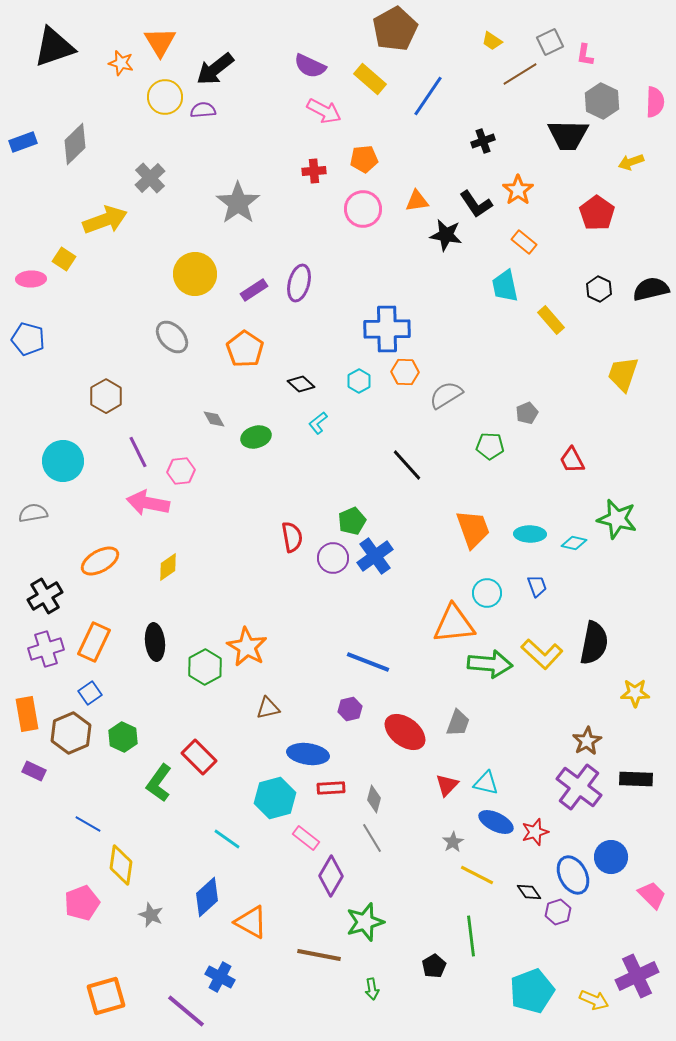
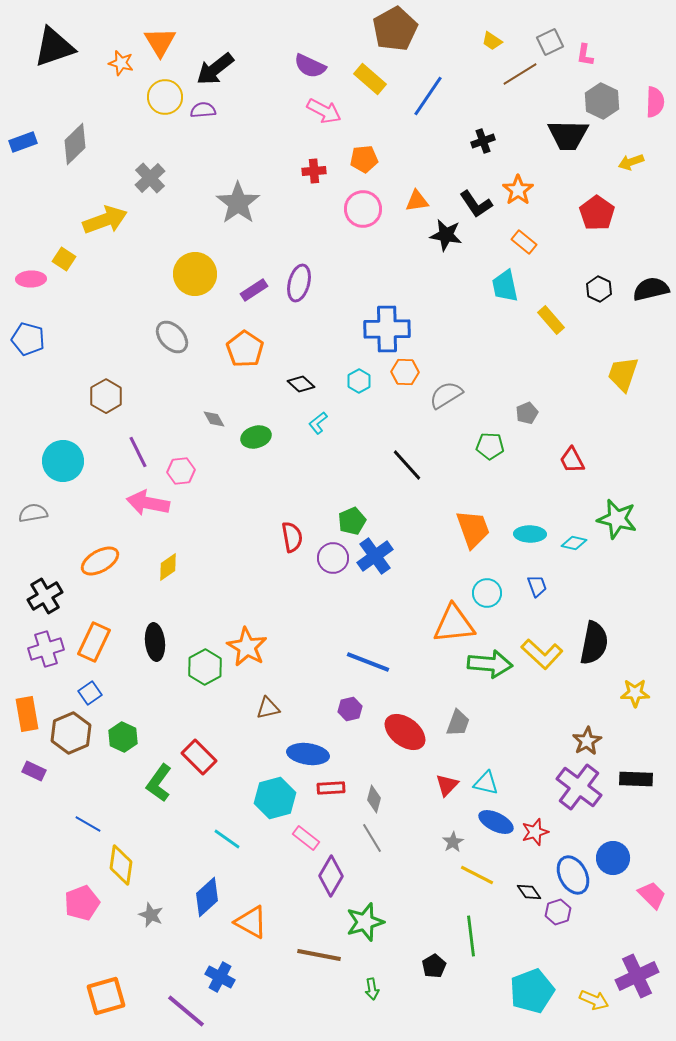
blue circle at (611, 857): moved 2 px right, 1 px down
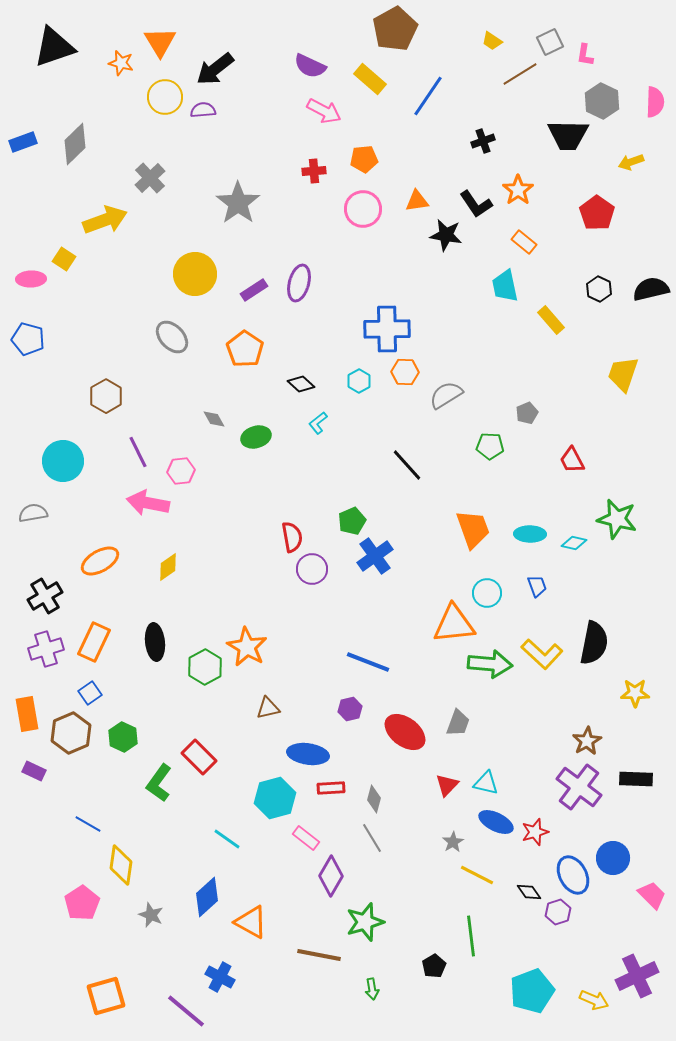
purple circle at (333, 558): moved 21 px left, 11 px down
pink pentagon at (82, 903): rotated 12 degrees counterclockwise
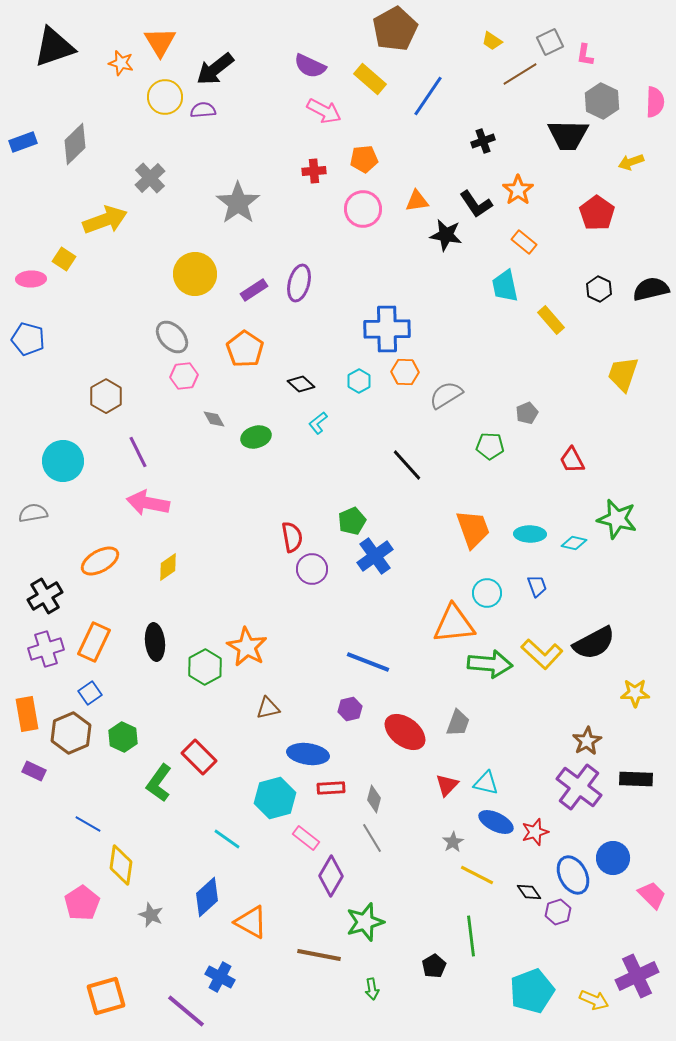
pink hexagon at (181, 471): moved 3 px right, 95 px up
black semicircle at (594, 643): rotated 51 degrees clockwise
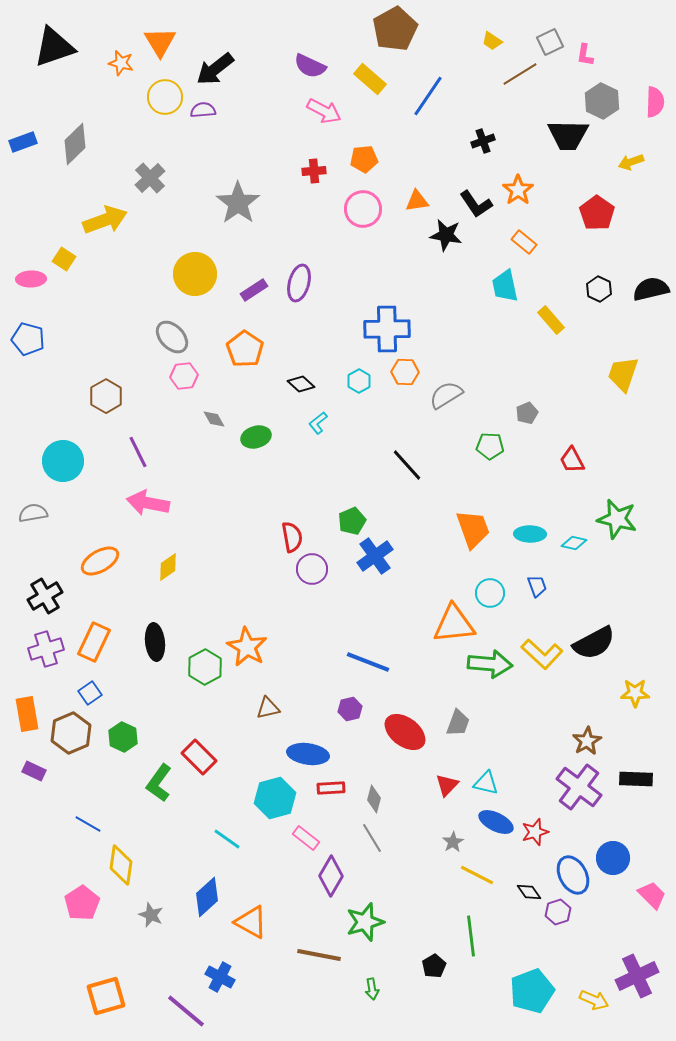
cyan circle at (487, 593): moved 3 px right
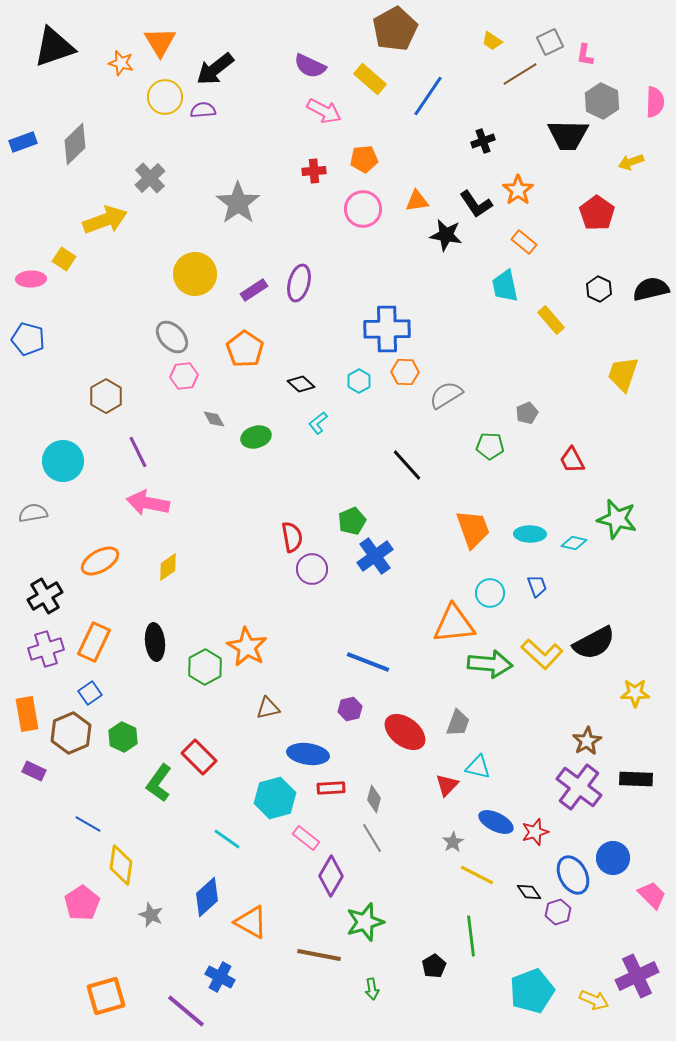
cyan triangle at (486, 783): moved 8 px left, 16 px up
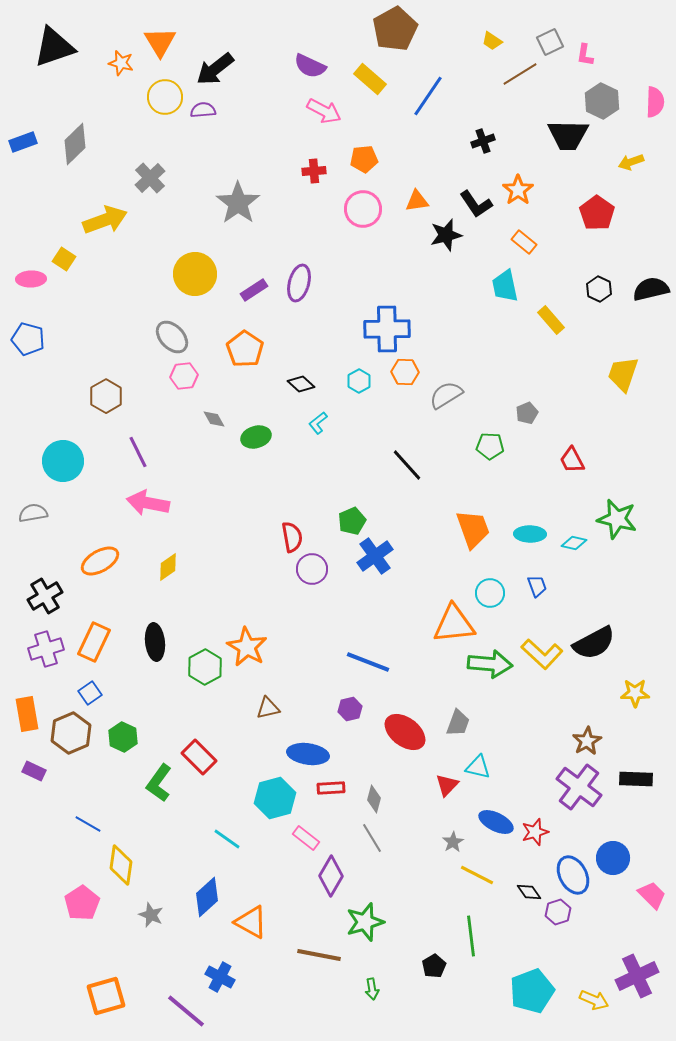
black star at (446, 235): rotated 24 degrees counterclockwise
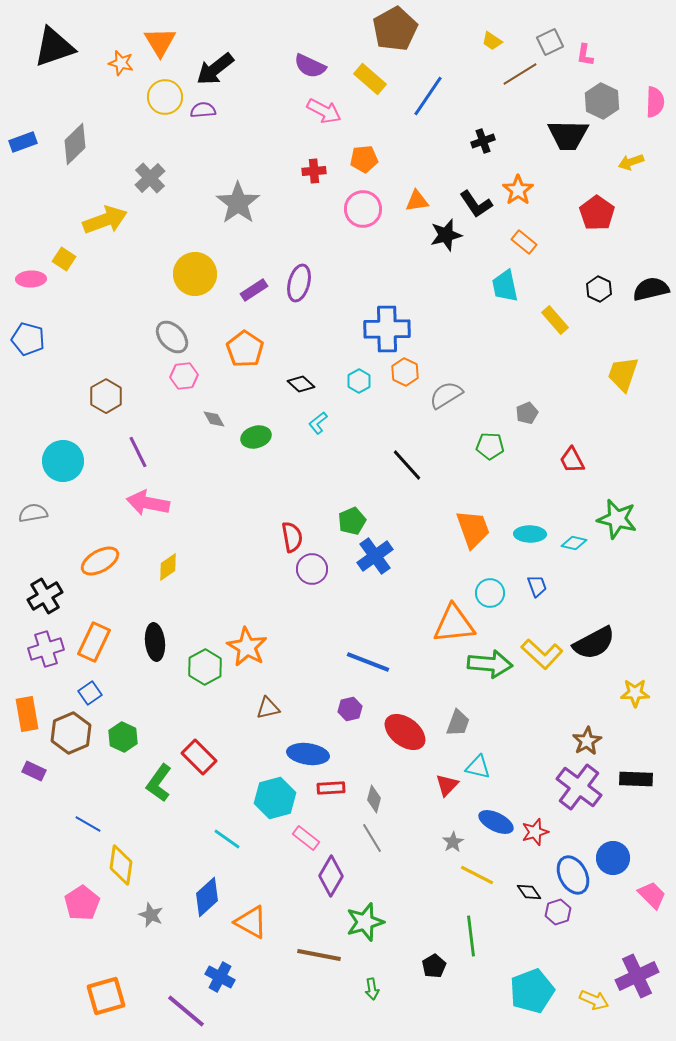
yellow rectangle at (551, 320): moved 4 px right
orange hexagon at (405, 372): rotated 24 degrees clockwise
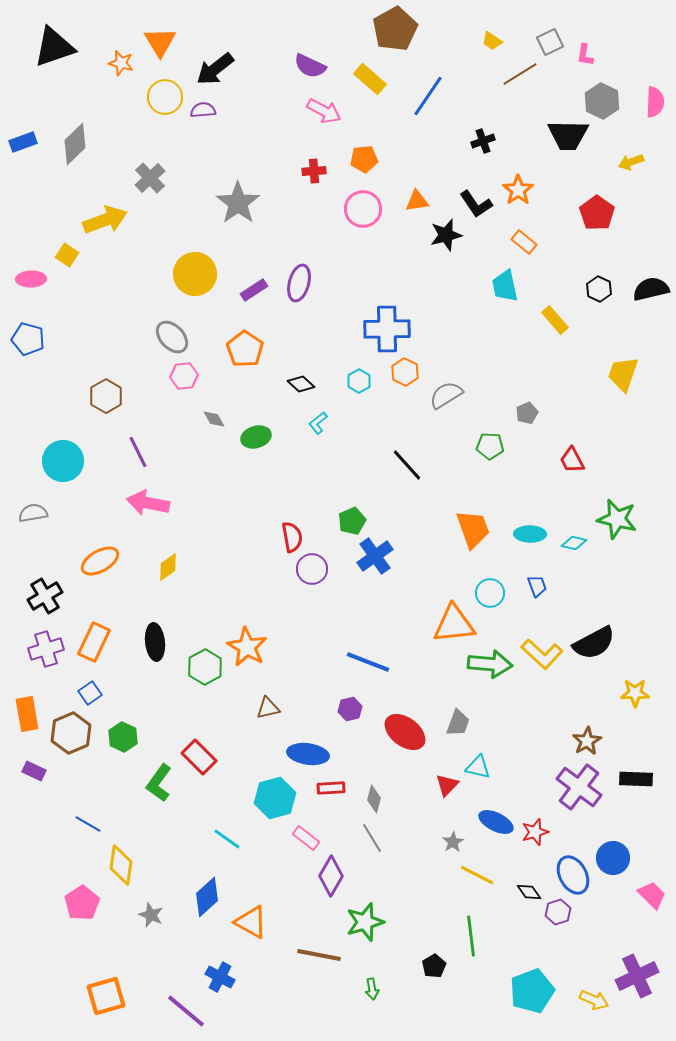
yellow square at (64, 259): moved 3 px right, 4 px up
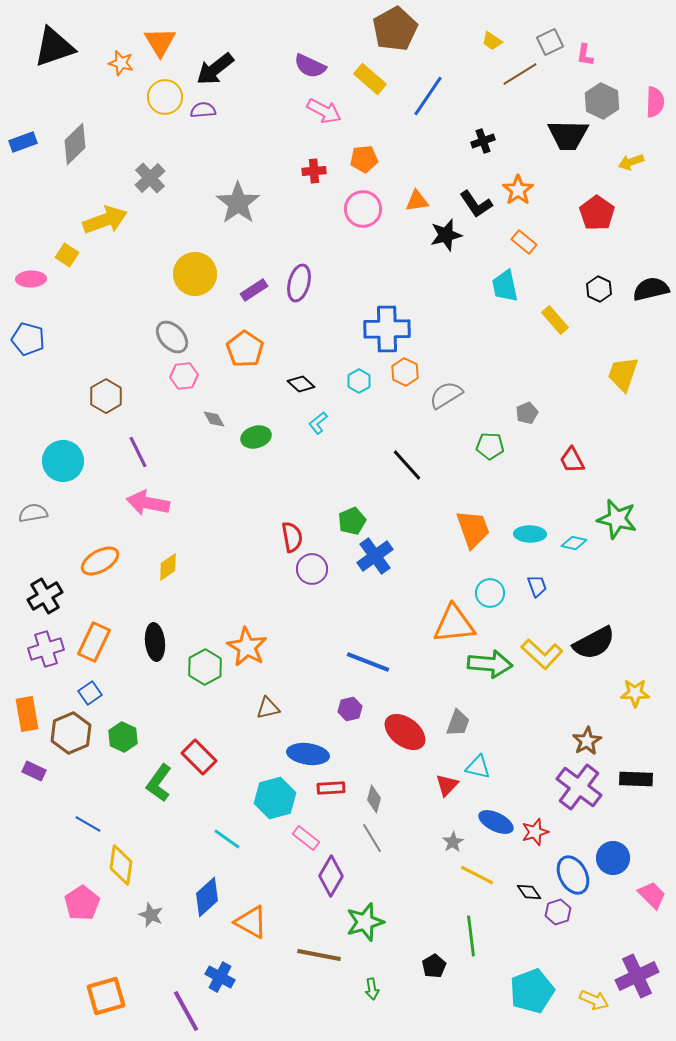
purple line at (186, 1011): rotated 21 degrees clockwise
